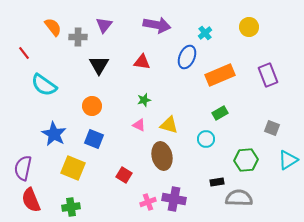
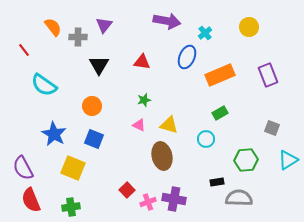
purple arrow: moved 10 px right, 4 px up
red line: moved 3 px up
purple semicircle: rotated 40 degrees counterclockwise
red square: moved 3 px right, 15 px down; rotated 14 degrees clockwise
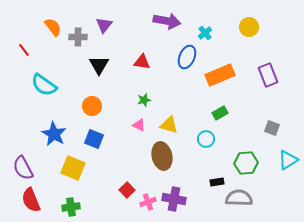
green hexagon: moved 3 px down
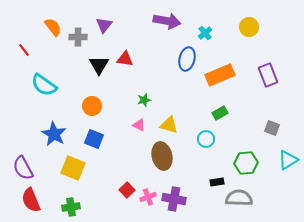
blue ellipse: moved 2 px down; rotated 10 degrees counterclockwise
red triangle: moved 17 px left, 3 px up
pink cross: moved 5 px up
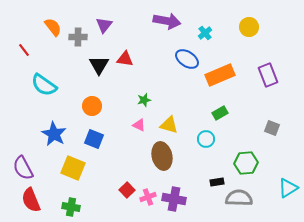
blue ellipse: rotated 70 degrees counterclockwise
cyan triangle: moved 28 px down
green cross: rotated 18 degrees clockwise
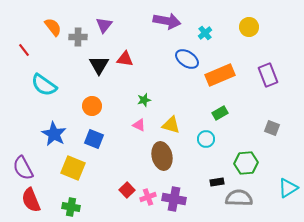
yellow triangle: moved 2 px right
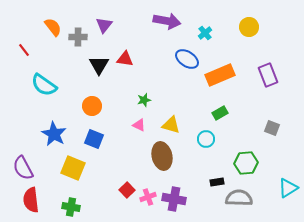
red semicircle: rotated 15 degrees clockwise
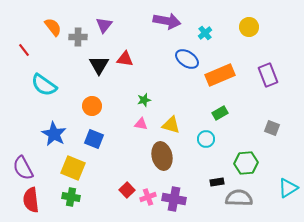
pink triangle: moved 2 px right, 1 px up; rotated 16 degrees counterclockwise
green cross: moved 10 px up
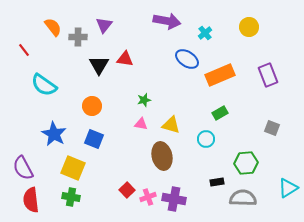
gray semicircle: moved 4 px right
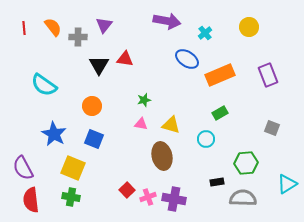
red line: moved 22 px up; rotated 32 degrees clockwise
cyan triangle: moved 1 px left, 4 px up
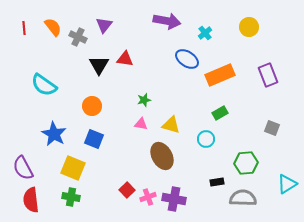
gray cross: rotated 24 degrees clockwise
brown ellipse: rotated 16 degrees counterclockwise
